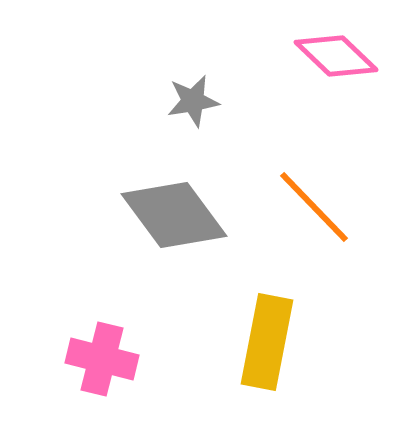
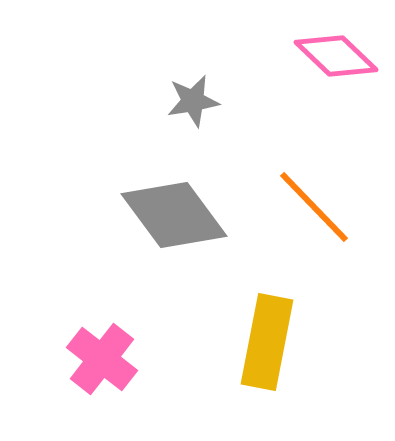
pink cross: rotated 24 degrees clockwise
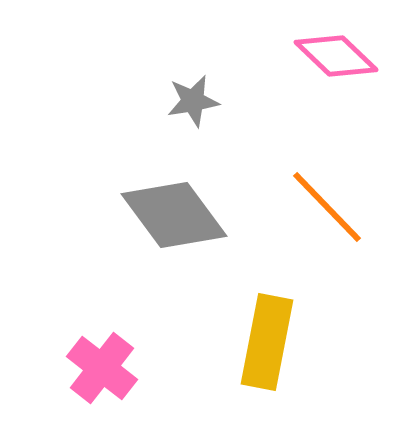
orange line: moved 13 px right
pink cross: moved 9 px down
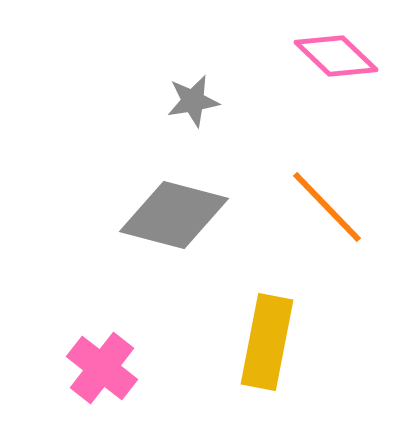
gray diamond: rotated 39 degrees counterclockwise
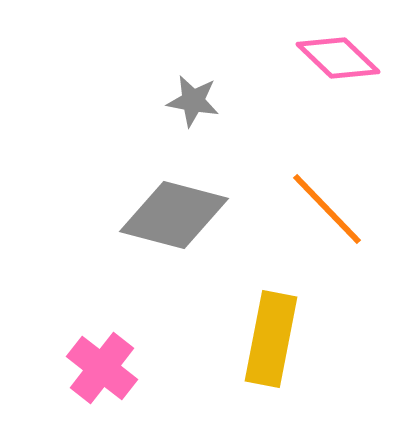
pink diamond: moved 2 px right, 2 px down
gray star: rotated 20 degrees clockwise
orange line: moved 2 px down
yellow rectangle: moved 4 px right, 3 px up
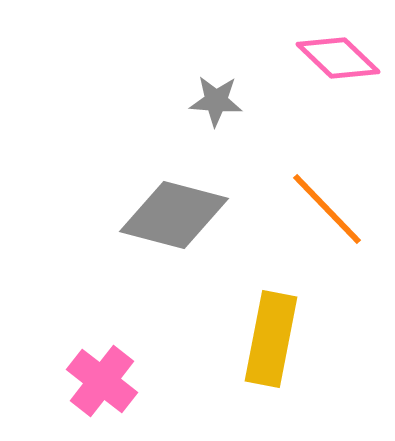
gray star: moved 23 px right; rotated 6 degrees counterclockwise
pink cross: moved 13 px down
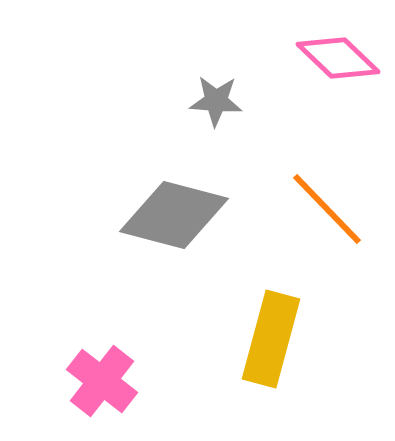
yellow rectangle: rotated 4 degrees clockwise
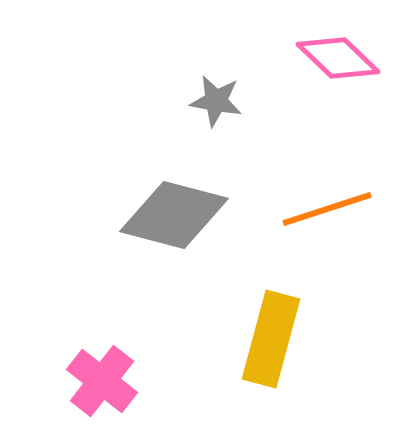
gray star: rotated 6 degrees clockwise
orange line: rotated 64 degrees counterclockwise
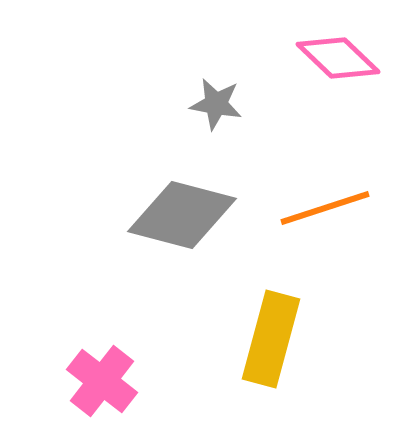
gray star: moved 3 px down
orange line: moved 2 px left, 1 px up
gray diamond: moved 8 px right
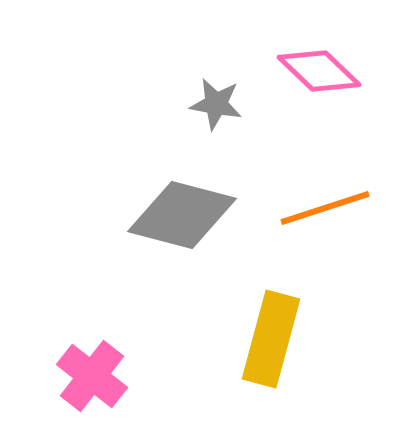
pink diamond: moved 19 px left, 13 px down
pink cross: moved 10 px left, 5 px up
